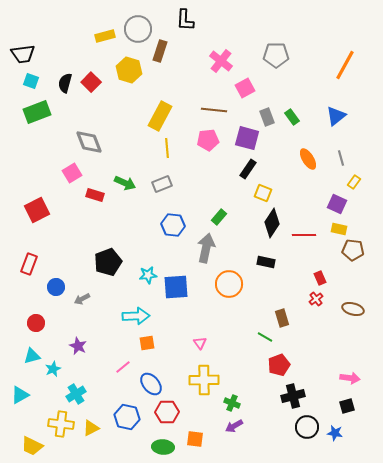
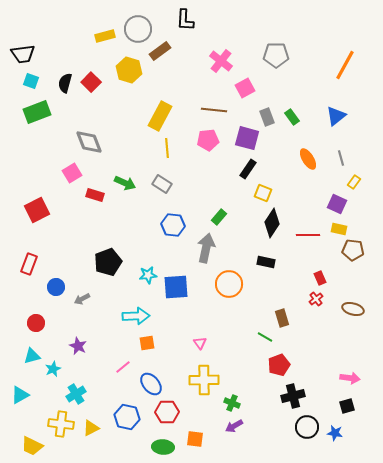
brown rectangle at (160, 51): rotated 35 degrees clockwise
gray rectangle at (162, 184): rotated 54 degrees clockwise
red line at (304, 235): moved 4 px right
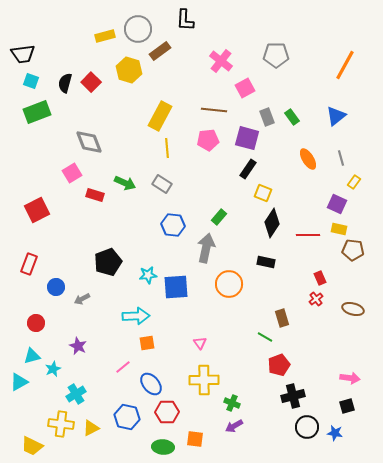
cyan triangle at (20, 395): moved 1 px left, 13 px up
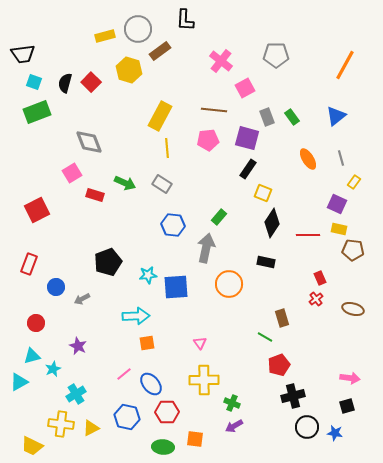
cyan square at (31, 81): moved 3 px right, 1 px down
pink line at (123, 367): moved 1 px right, 7 px down
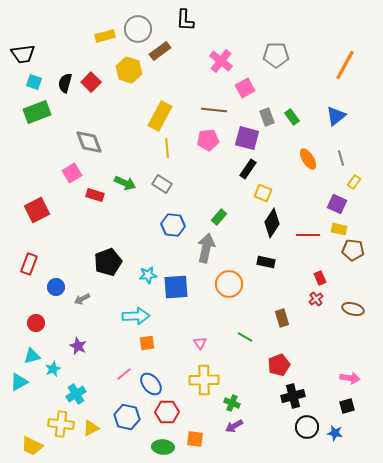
green line at (265, 337): moved 20 px left
